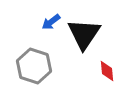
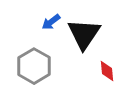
gray hexagon: rotated 12 degrees clockwise
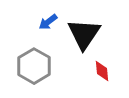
blue arrow: moved 3 px left
red diamond: moved 5 px left
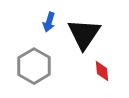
blue arrow: moved 1 px right; rotated 36 degrees counterclockwise
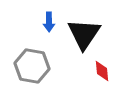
blue arrow: rotated 18 degrees counterclockwise
gray hexagon: moved 2 px left; rotated 20 degrees counterclockwise
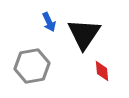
blue arrow: rotated 24 degrees counterclockwise
gray hexagon: rotated 20 degrees counterclockwise
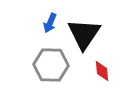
blue arrow: moved 1 px right, 1 px down; rotated 48 degrees clockwise
gray hexagon: moved 19 px right, 1 px up; rotated 12 degrees clockwise
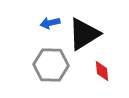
blue arrow: rotated 54 degrees clockwise
black triangle: rotated 24 degrees clockwise
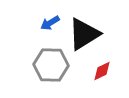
blue arrow: rotated 18 degrees counterclockwise
red diamond: rotated 70 degrees clockwise
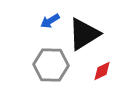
blue arrow: moved 2 px up
